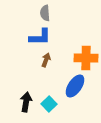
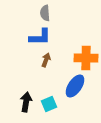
cyan square: rotated 21 degrees clockwise
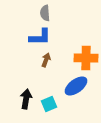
blue ellipse: moved 1 px right; rotated 20 degrees clockwise
black arrow: moved 3 px up
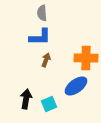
gray semicircle: moved 3 px left
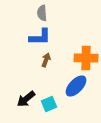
blue ellipse: rotated 10 degrees counterclockwise
black arrow: rotated 138 degrees counterclockwise
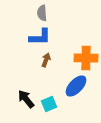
black arrow: rotated 90 degrees clockwise
